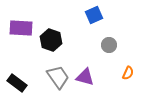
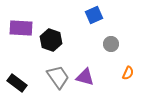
gray circle: moved 2 px right, 1 px up
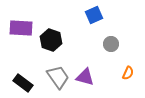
black rectangle: moved 6 px right
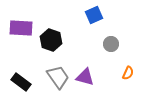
black rectangle: moved 2 px left, 1 px up
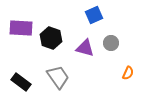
black hexagon: moved 2 px up
gray circle: moved 1 px up
purple triangle: moved 29 px up
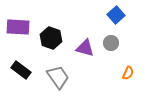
blue square: moved 22 px right; rotated 18 degrees counterclockwise
purple rectangle: moved 3 px left, 1 px up
black rectangle: moved 12 px up
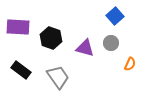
blue square: moved 1 px left, 1 px down
orange semicircle: moved 2 px right, 9 px up
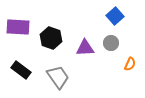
purple triangle: rotated 18 degrees counterclockwise
